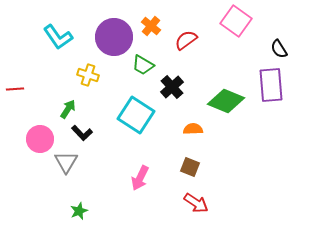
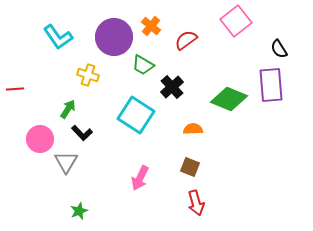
pink square: rotated 16 degrees clockwise
green diamond: moved 3 px right, 2 px up
red arrow: rotated 40 degrees clockwise
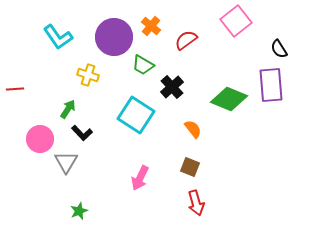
orange semicircle: rotated 54 degrees clockwise
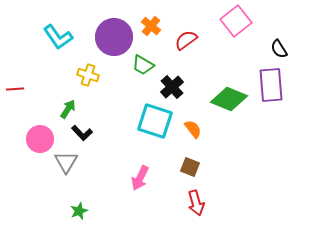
cyan square: moved 19 px right, 6 px down; rotated 15 degrees counterclockwise
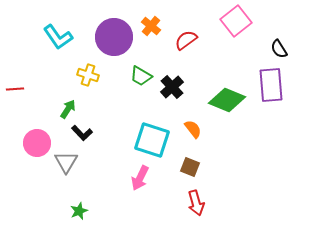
green trapezoid: moved 2 px left, 11 px down
green diamond: moved 2 px left, 1 px down
cyan square: moved 3 px left, 19 px down
pink circle: moved 3 px left, 4 px down
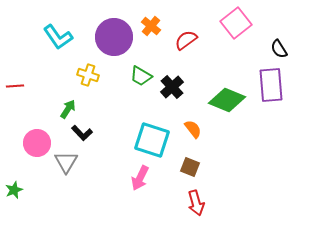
pink square: moved 2 px down
red line: moved 3 px up
green star: moved 65 px left, 21 px up
